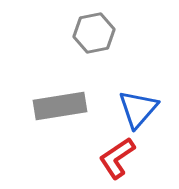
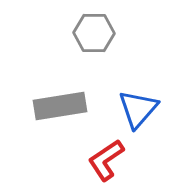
gray hexagon: rotated 12 degrees clockwise
red L-shape: moved 11 px left, 2 px down
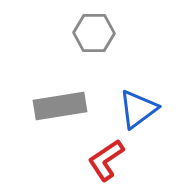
blue triangle: rotated 12 degrees clockwise
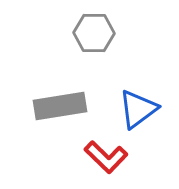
red L-shape: moved 3 px up; rotated 102 degrees counterclockwise
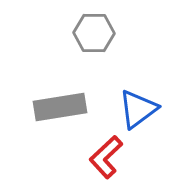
gray rectangle: moved 1 px down
red L-shape: rotated 93 degrees clockwise
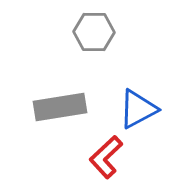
gray hexagon: moved 1 px up
blue triangle: rotated 9 degrees clockwise
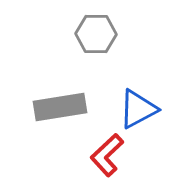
gray hexagon: moved 2 px right, 2 px down
red L-shape: moved 1 px right, 2 px up
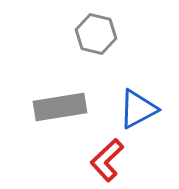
gray hexagon: rotated 12 degrees clockwise
red L-shape: moved 5 px down
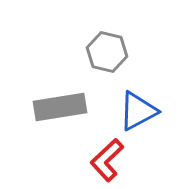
gray hexagon: moved 11 px right, 18 px down
blue triangle: moved 2 px down
